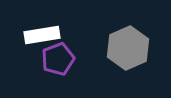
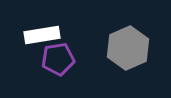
purple pentagon: rotated 12 degrees clockwise
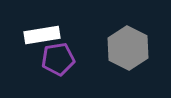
gray hexagon: rotated 9 degrees counterclockwise
